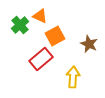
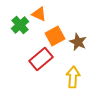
orange triangle: moved 1 px left, 2 px up
brown star: moved 11 px left, 2 px up
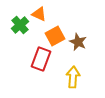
red rectangle: rotated 30 degrees counterclockwise
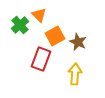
orange triangle: moved 1 px down; rotated 21 degrees clockwise
yellow arrow: moved 2 px right, 3 px up
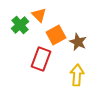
orange square: moved 1 px right, 1 px up
yellow arrow: moved 2 px right, 1 px down
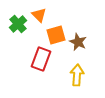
green cross: moved 2 px left, 1 px up
orange square: rotated 12 degrees clockwise
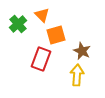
orange triangle: moved 3 px right
brown star: moved 4 px right, 9 px down
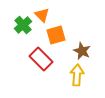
green cross: moved 5 px right, 1 px down
red rectangle: rotated 65 degrees counterclockwise
